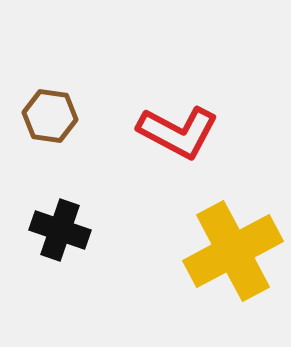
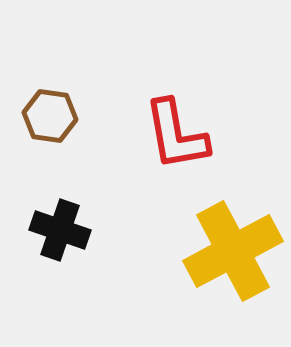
red L-shape: moved 2 px left, 3 px down; rotated 52 degrees clockwise
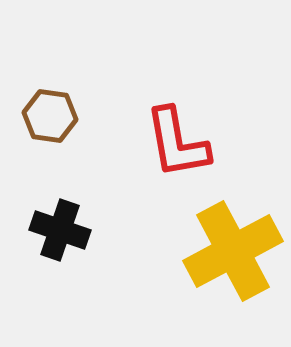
red L-shape: moved 1 px right, 8 px down
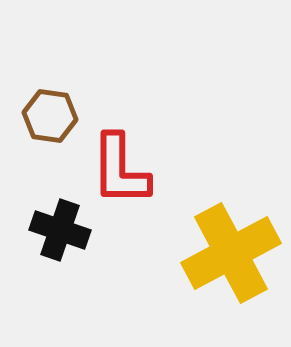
red L-shape: moved 57 px left, 27 px down; rotated 10 degrees clockwise
yellow cross: moved 2 px left, 2 px down
